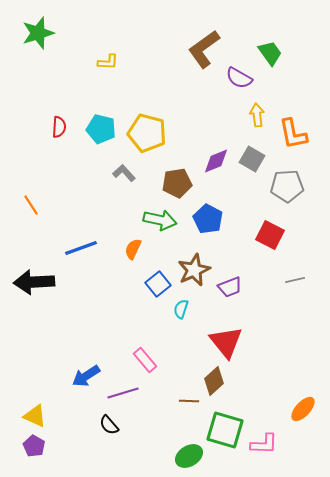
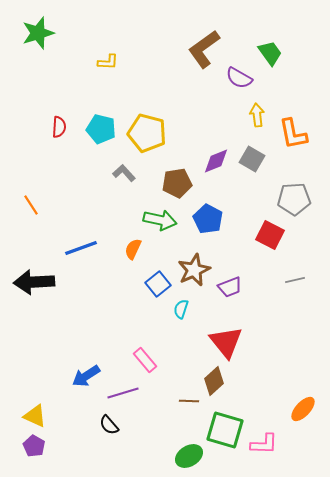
gray pentagon: moved 7 px right, 13 px down
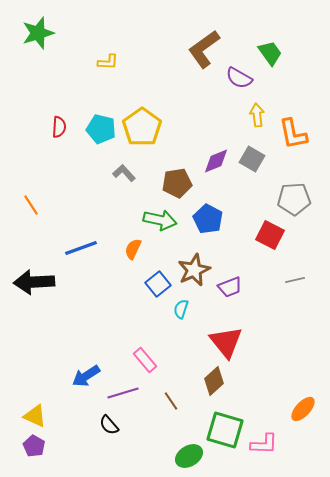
yellow pentagon: moved 5 px left, 6 px up; rotated 21 degrees clockwise
brown line: moved 18 px left; rotated 54 degrees clockwise
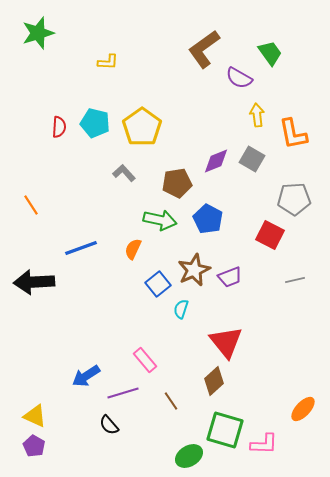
cyan pentagon: moved 6 px left, 6 px up
purple trapezoid: moved 10 px up
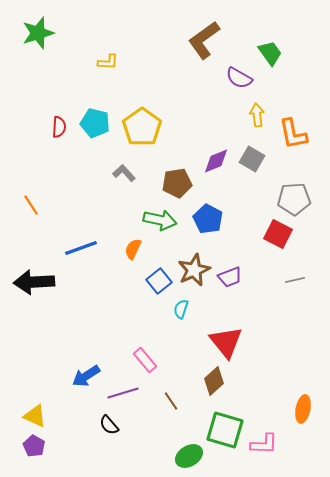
brown L-shape: moved 9 px up
red square: moved 8 px right, 1 px up
blue square: moved 1 px right, 3 px up
orange ellipse: rotated 32 degrees counterclockwise
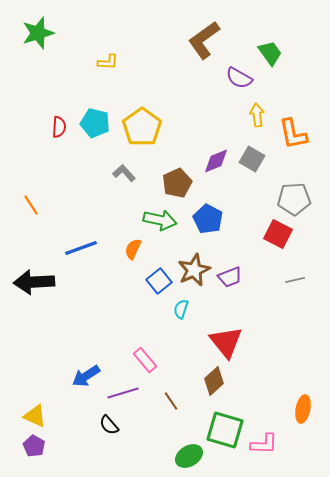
brown pentagon: rotated 16 degrees counterclockwise
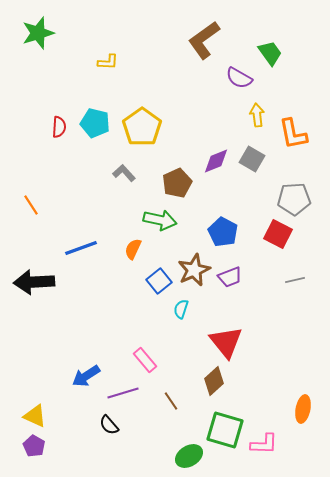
blue pentagon: moved 15 px right, 13 px down
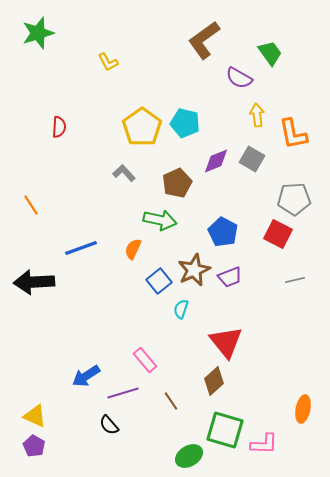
yellow L-shape: rotated 60 degrees clockwise
cyan pentagon: moved 90 px right
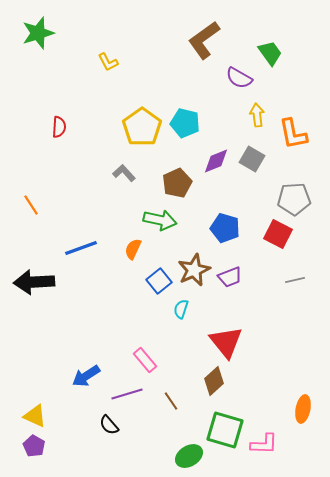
blue pentagon: moved 2 px right, 4 px up; rotated 12 degrees counterclockwise
purple line: moved 4 px right, 1 px down
